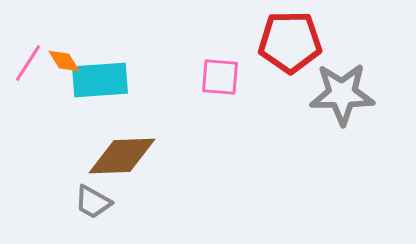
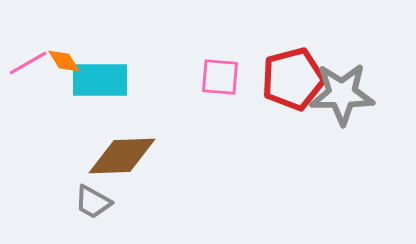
red pentagon: moved 3 px right, 37 px down; rotated 14 degrees counterclockwise
pink line: rotated 27 degrees clockwise
cyan rectangle: rotated 4 degrees clockwise
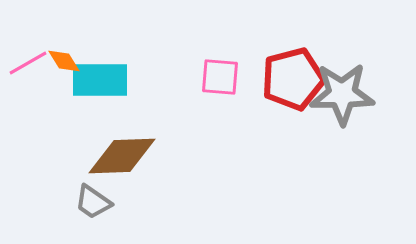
gray trapezoid: rotated 6 degrees clockwise
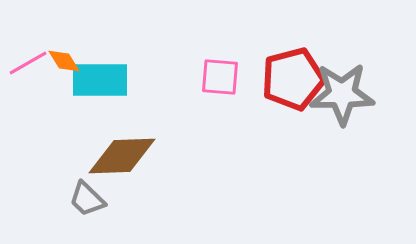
gray trapezoid: moved 6 px left, 3 px up; rotated 9 degrees clockwise
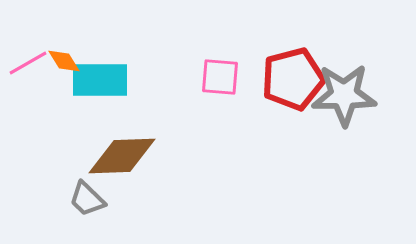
gray star: moved 2 px right, 1 px down
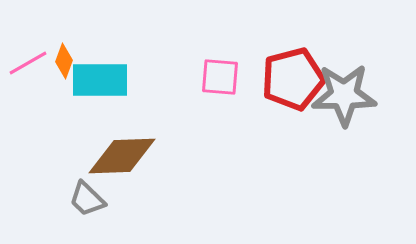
orange diamond: rotated 52 degrees clockwise
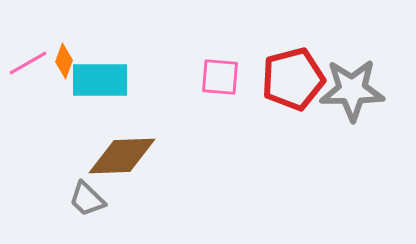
gray star: moved 8 px right, 5 px up
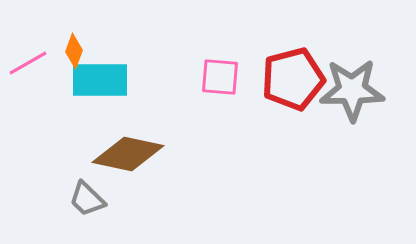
orange diamond: moved 10 px right, 10 px up
brown diamond: moved 6 px right, 2 px up; rotated 14 degrees clockwise
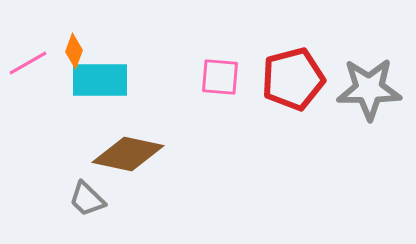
gray star: moved 17 px right, 1 px up
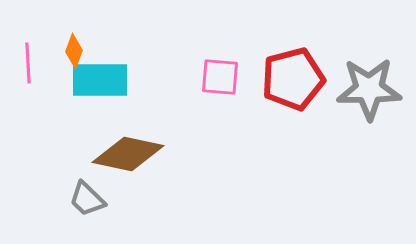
pink line: rotated 63 degrees counterclockwise
